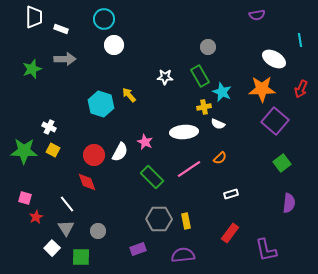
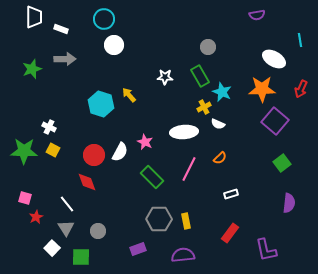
yellow cross at (204, 107): rotated 16 degrees counterclockwise
pink line at (189, 169): rotated 30 degrees counterclockwise
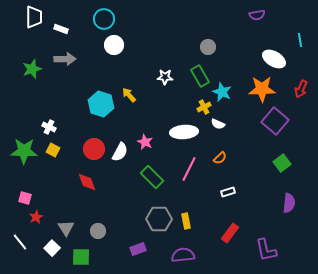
red circle at (94, 155): moved 6 px up
white rectangle at (231, 194): moved 3 px left, 2 px up
white line at (67, 204): moved 47 px left, 38 px down
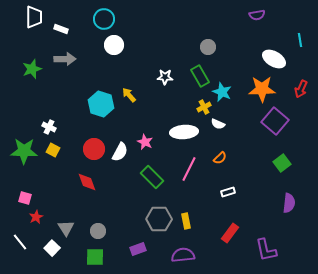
green square at (81, 257): moved 14 px right
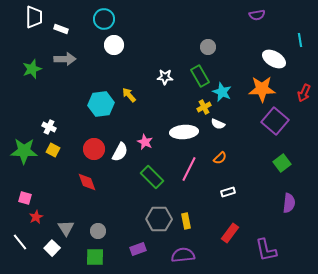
red arrow at (301, 89): moved 3 px right, 4 px down
cyan hexagon at (101, 104): rotated 25 degrees counterclockwise
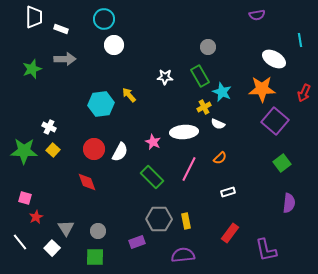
pink star at (145, 142): moved 8 px right
yellow square at (53, 150): rotated 16 degrees clockwise
purple rectangle at (138, 249): moved 1 px left, 7 px up
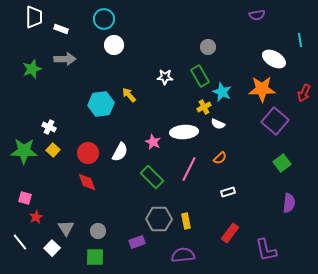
red circle at (94, 149): moved 6 px left, 4 px down
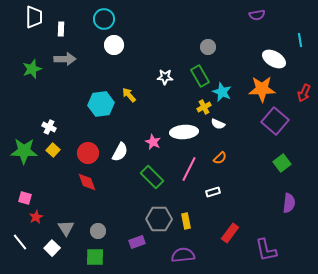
white rectangle at (61, 29): rotated 72 degrees clockwise
white rectangle at (228, 192): moved 15 px left
